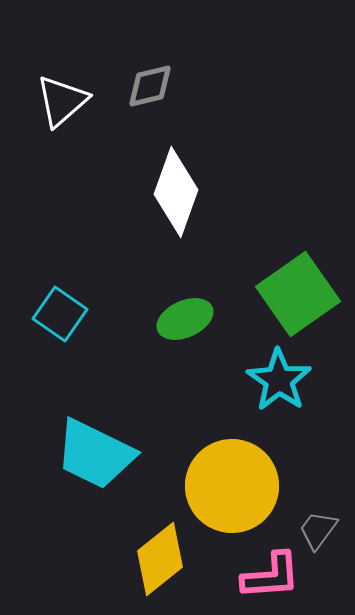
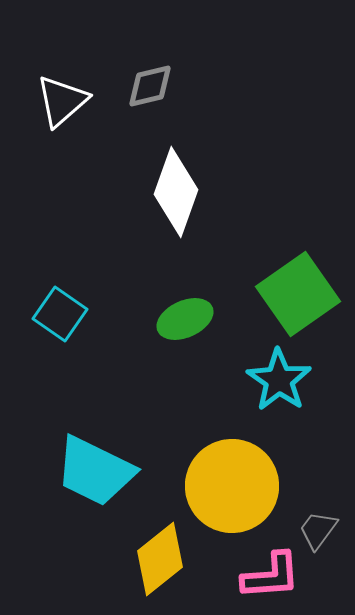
cyan trapezoid: moved 17 px down
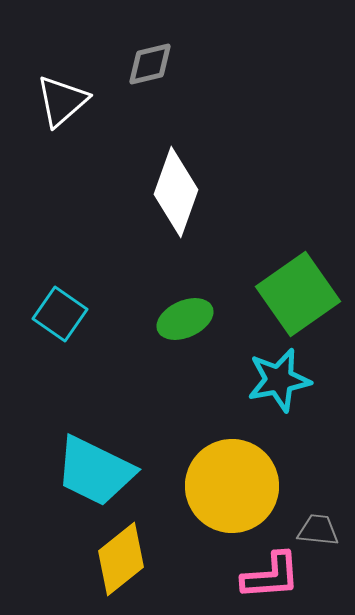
gray diamond: moved 22 px up
cyan star: rotated 26 degrees clockwise
gray trapezoid: rotated 60 degrees clockwise
yellow diamond: moved 39 px left
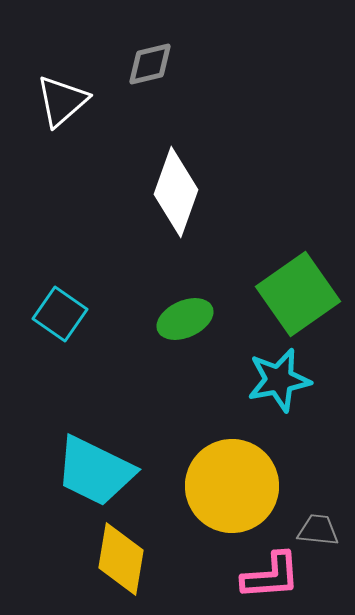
yellow diamond: rotated 42 degrees counterclockwise
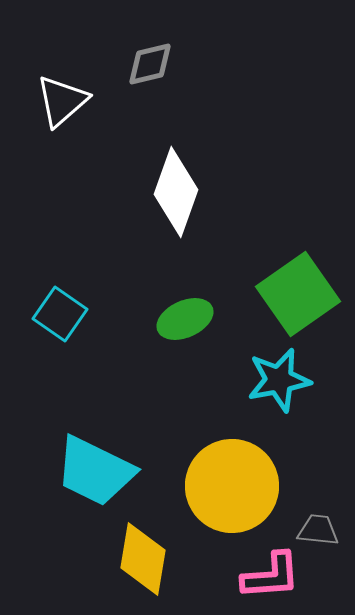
yellow diamond: moved 22 px right
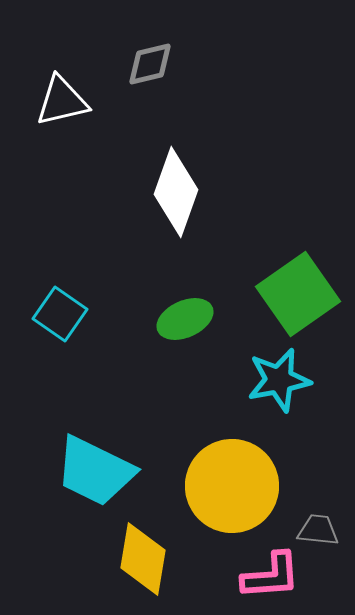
white triangle: rotated 28 degrees clockwise
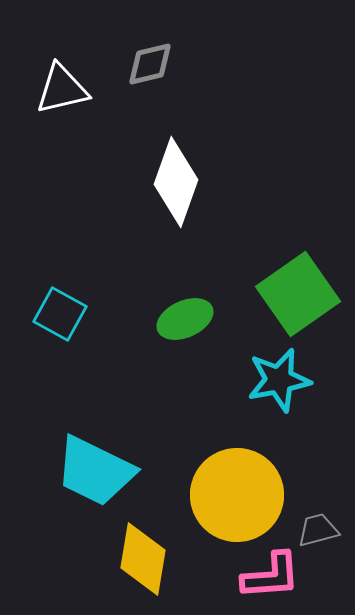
white triangle: moved 12 px up
white diamond: moved 10 px up
cyan square: rotated 6 degrees counterclockwise
yellow circle: moved 5 px right, 9 px down
gray trapezoid: rotated 21 degrees counterclockwise
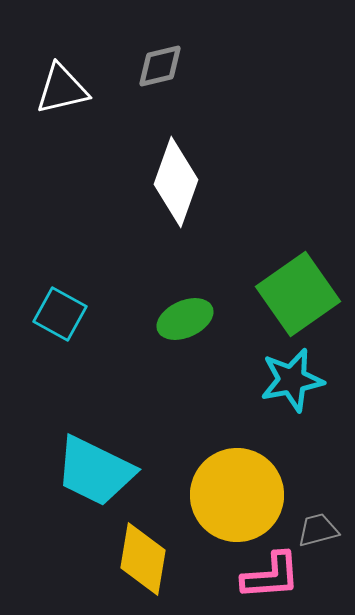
gray diamond: moved 10 px right, 2 px down
cyan star: moved 13 px right
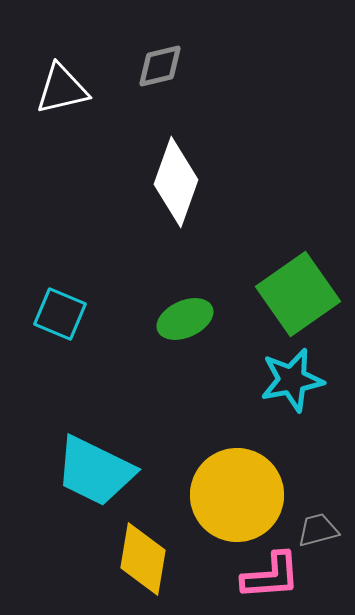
cyan square: rotated 6 degrees counterclockwise
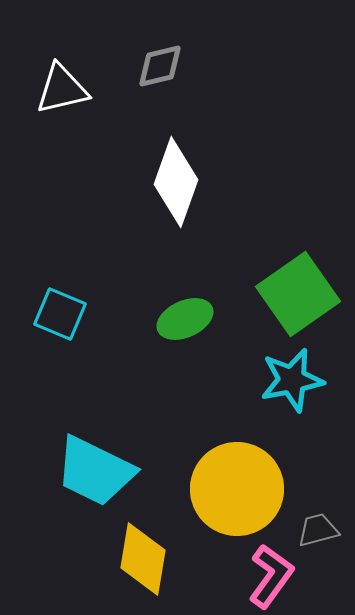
yellow circle: moved 6 px up
pink L-shape: rotated 50 degrees counterclockwise
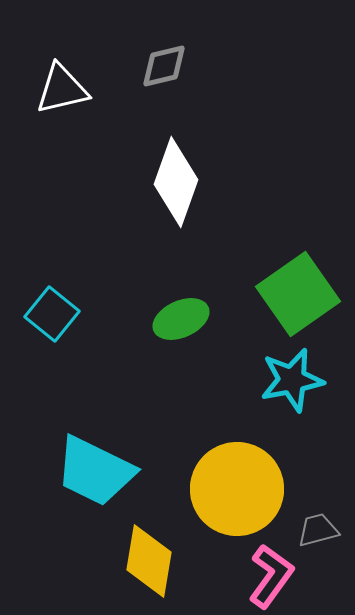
gray diamond: moved 4 px right
cyan square: moved 8 px left; rotated 16 degrees clockwise
green ellipse: moved 4 px left
yellow diamond: moved 6 px right, 2 px down
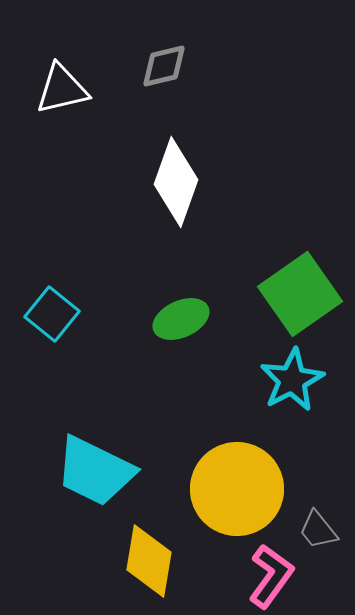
green square: moved 2 px right
cyan star: rotated 16 degrees counterclockwise
gray trapezoid: rotated 114 degrees counterclockwise
